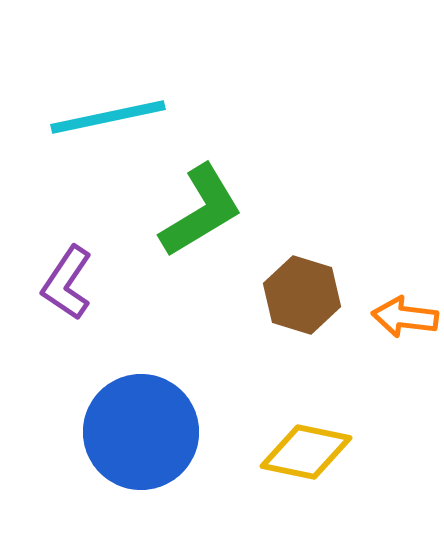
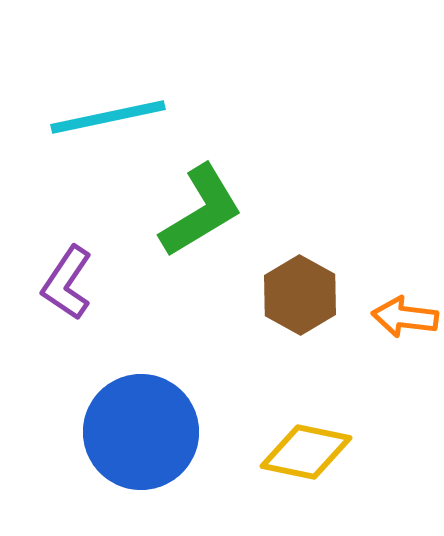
brown hexagon: moved 2 px left; rotated 12 degrees clockwise
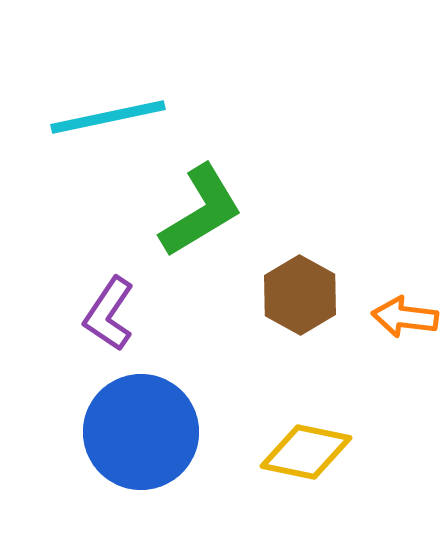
purple L-shape: moved 42 px right, 31 px down
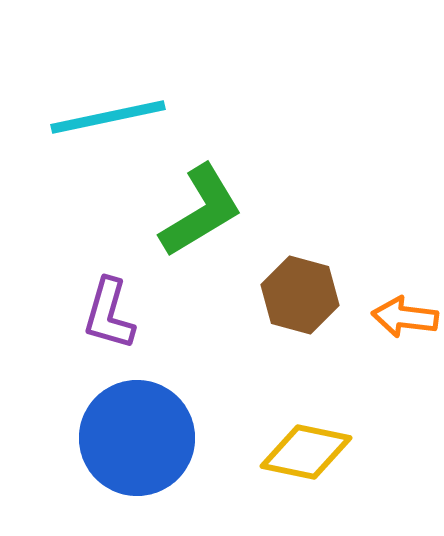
brown hexagon: rotated 14 degrees counterclockwise
purple L-shape: rotated 18 degrees counterclockwise
blue circle: moved 4 px left, 6 px down
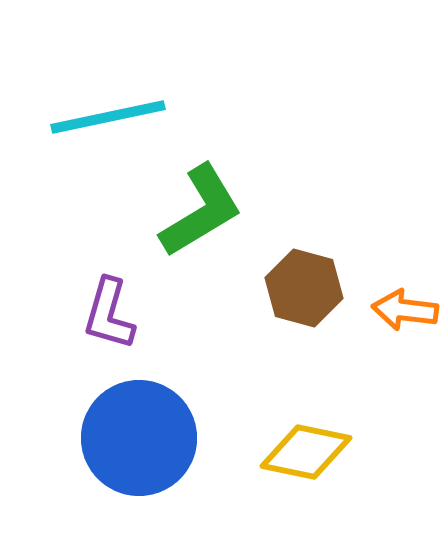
brown hexagon: moved 4 px right, 7 px up
orange arrow: moved 7 px up
blue circle: moved 2 px right
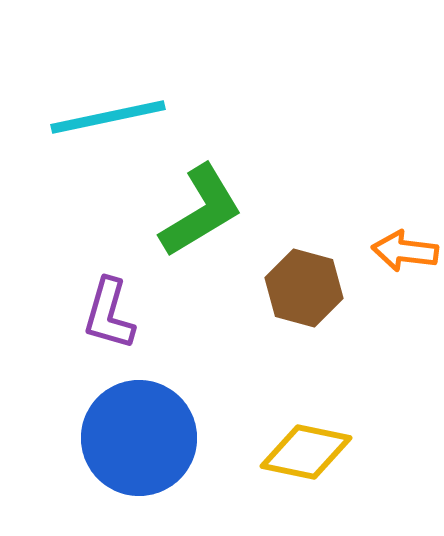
orange arrow: moved 59 px up
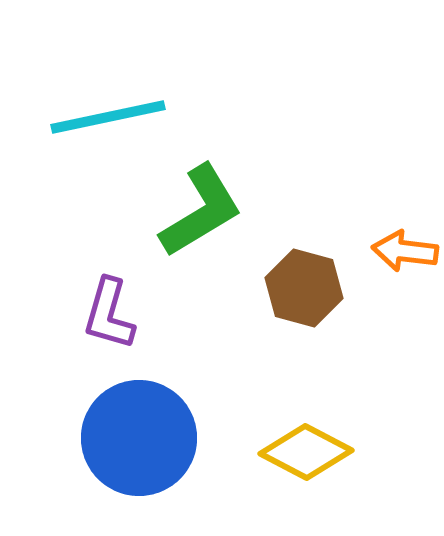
yellow diamond: rotated 16 degrees clockwise
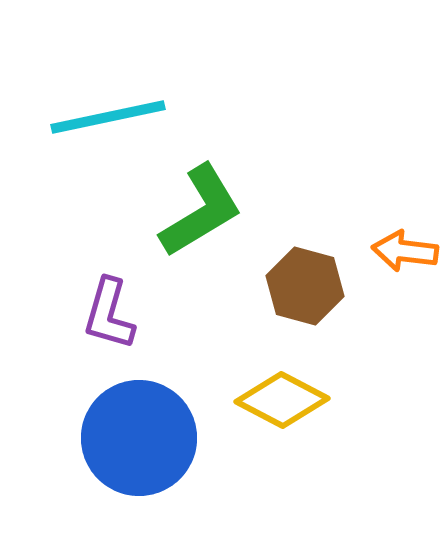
brown hexagon: moved 1 px right, 2 px up
yellow diamond: moved 24 px left, 52 px up
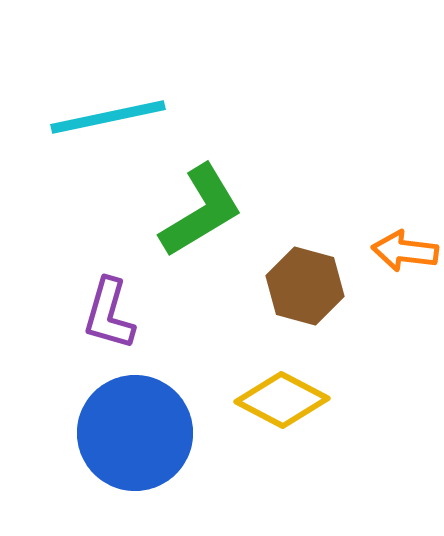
blue circle: moved 4 px left, 5 px up
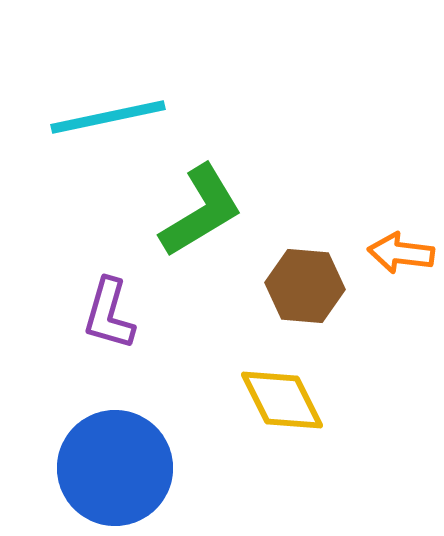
orange arrow: moved 4 px left, 2 px down
brown hexagon: rotated 10 degrees counterclockwise
yellow diamond: rotated 36 degrees clockwise
blue circle: moved 20 px left, 35 px down
